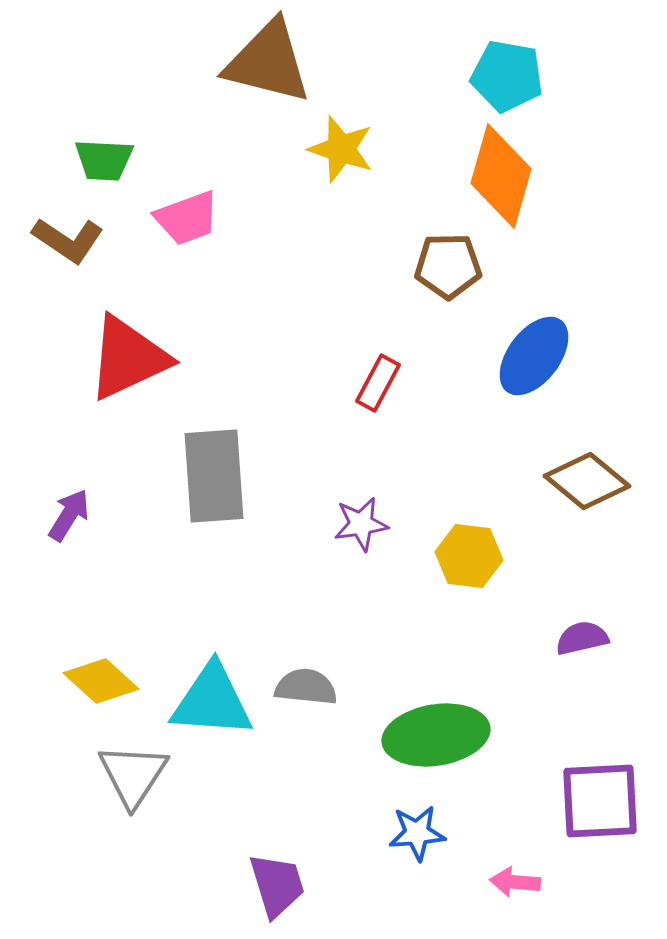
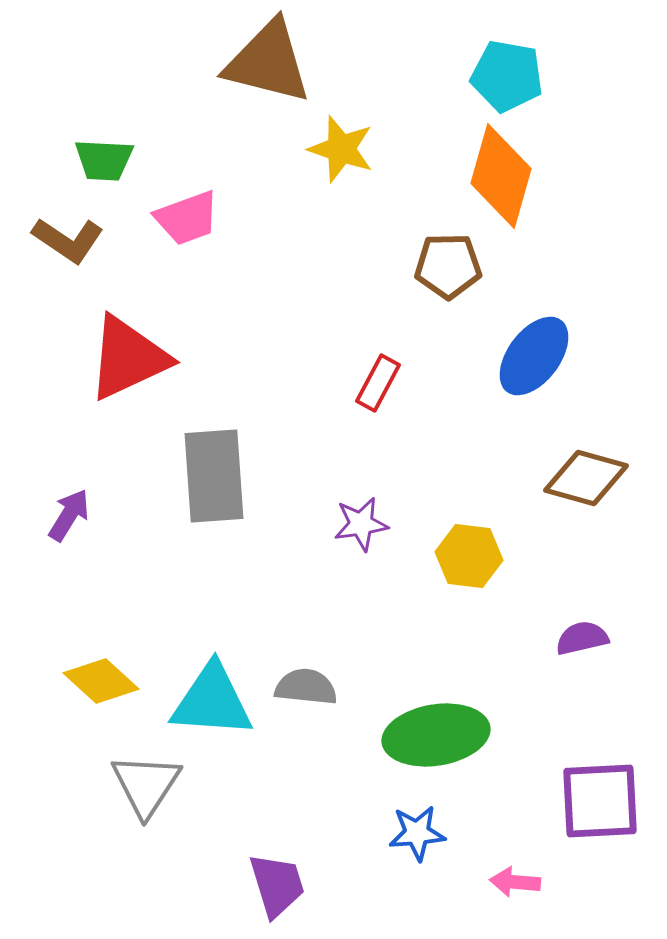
brown diamond: moved 1 px left, 3 px up; rotated 24 degrees counterclockwise
gray triangle: moved 13 px right, 10 px down
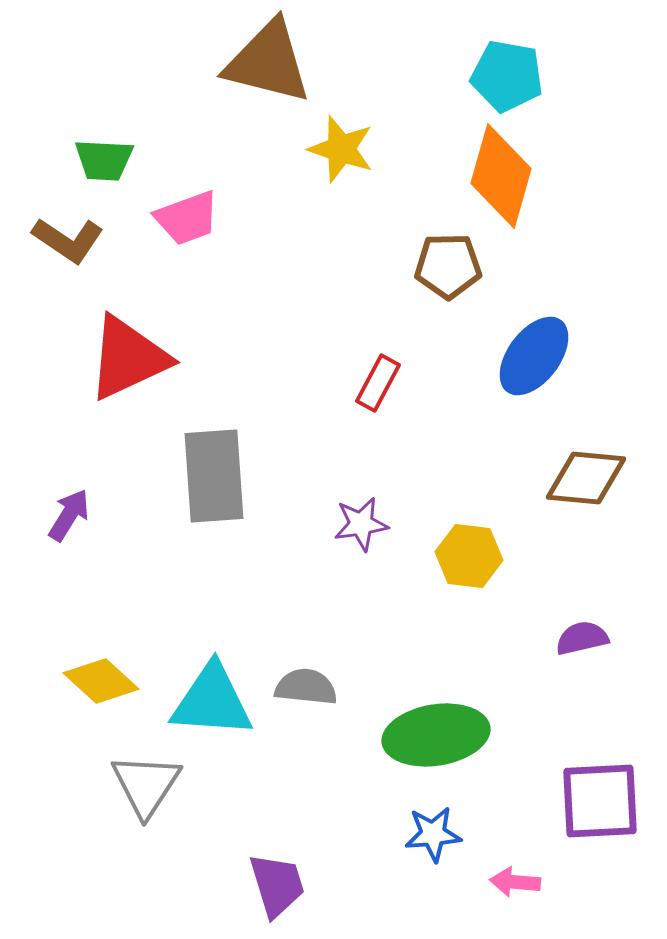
brown diamond: rotated 10 degrees counterclockwise
blue star: moved 16 px right, 1 px down
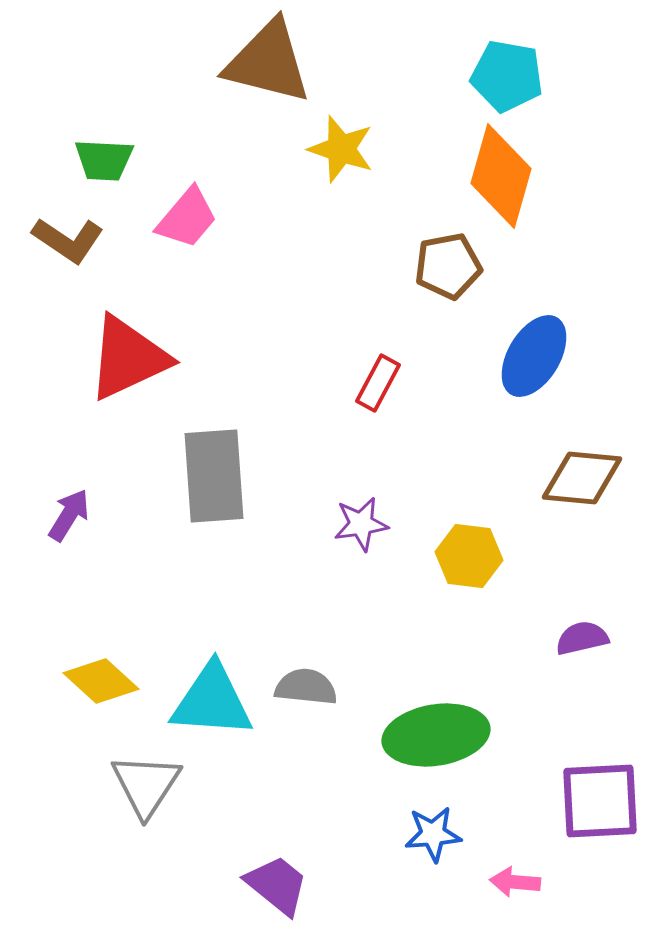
pink trapezoid: rotated 30 degrees counterclockwise
brown pentagon: rotated 10 degrees counterclockwise
blue ellipse: rotated 6 degrees counterclockwise
brown diamond: moved 4 px left
purple trapezoid: rotated 34 degrees counterclockwise
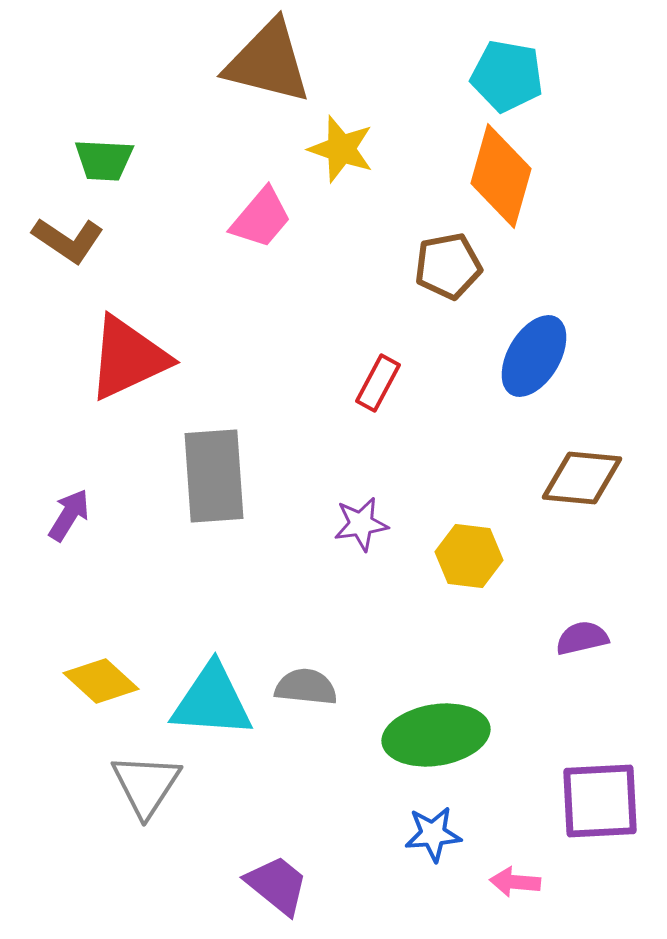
pink trapezoid: moved 74 px right
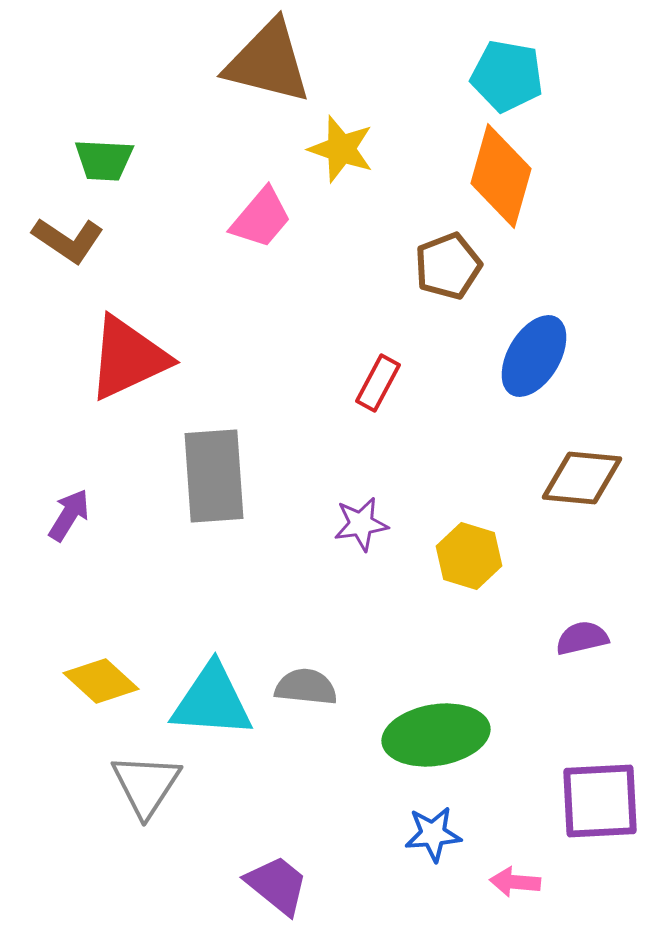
brown pentagon: rotated 10 degrees counterclockwise
yellow hexagon: rotated 10 degrees clockwise
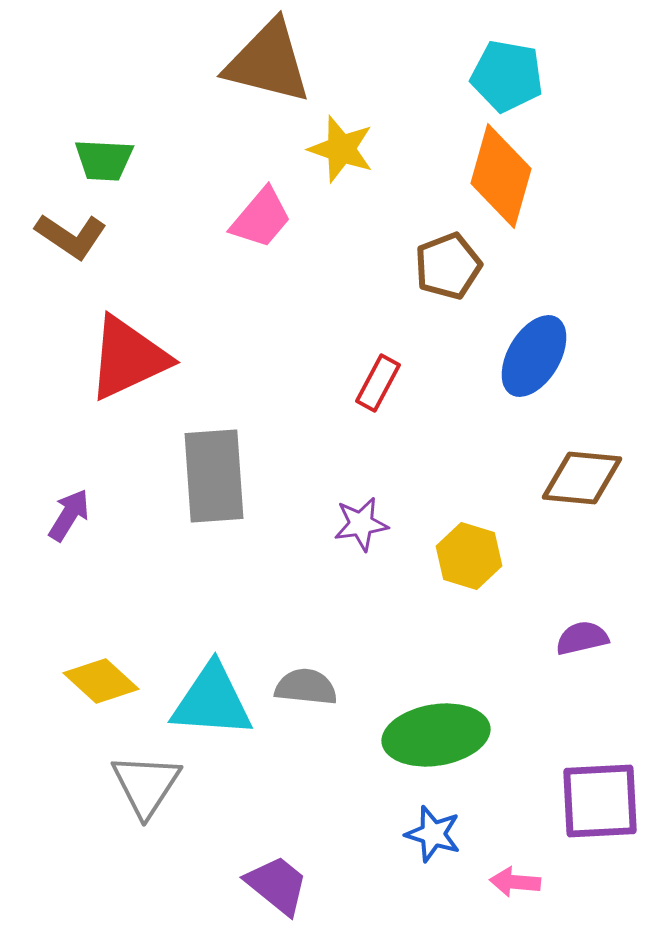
brown L-shape: moved 3 px right, 4 px up
blue star: rotated 22 degrees clockwise
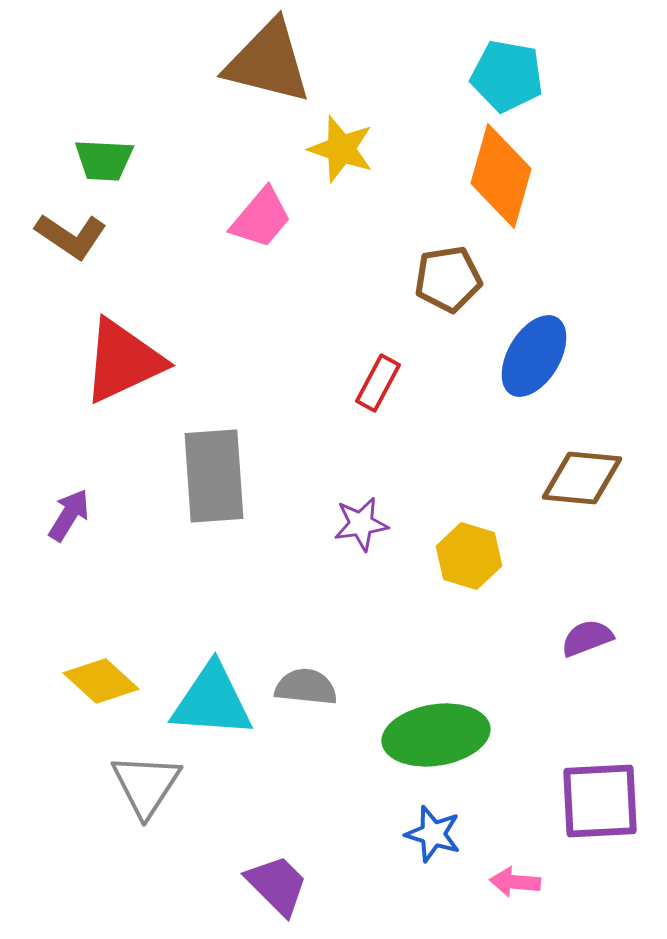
brown pentagon: moved 13 px down; rotated 12 degrees clockwise
red triangle: moved 5 px left, 3 px down
purple semicircle: moved 5 px right; rotated 8 degrees counterclockwise
purple trapezoid: rotated 6 degrees clockwise
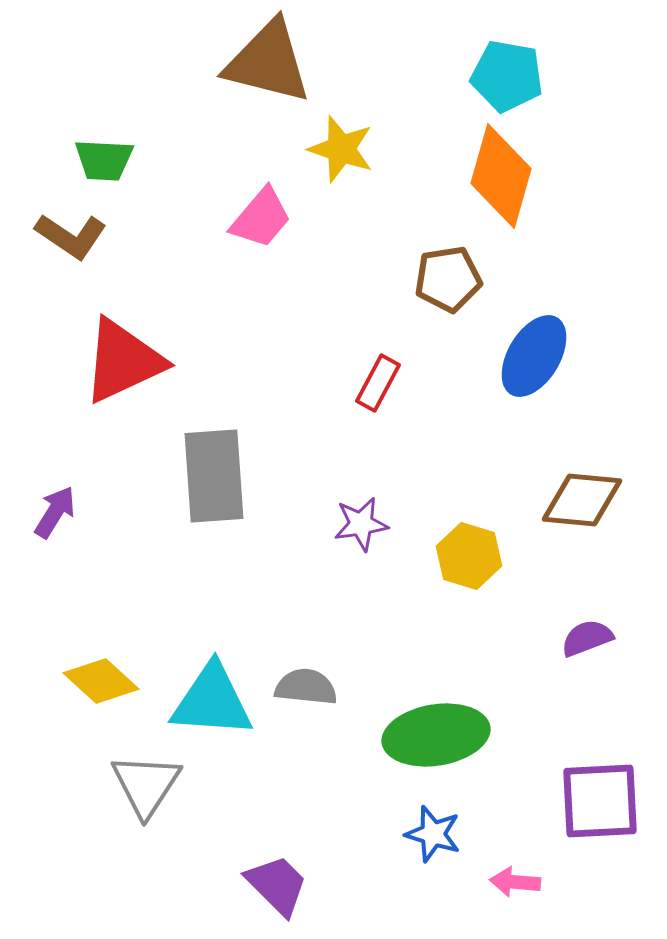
brown diamond: moved 22 px down
purple arrow: moved 14 px left, 3 px up
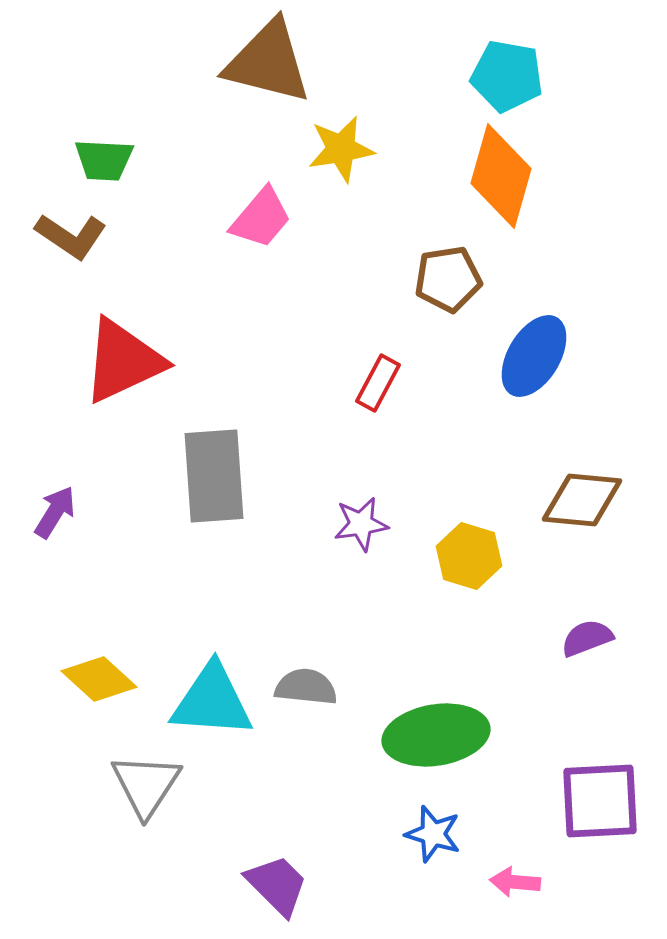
yellow star: rotated 28 degrees counterclockwise
yellow diamond: moved 2 px left, 2 px up
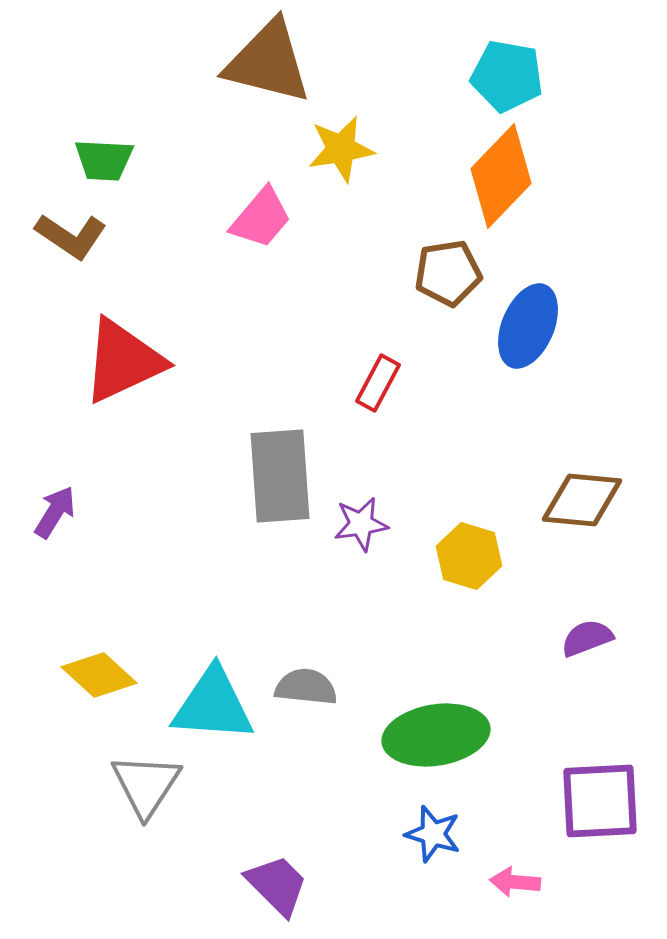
orange diamond: rotated 28 degrees clockwise
brown pentagon: moved 6 px up
blue ellipse: moved 6 px left, 30 px up; rotated 8 degrees counterclockwise
gray rectangle: moved 66 px right
yellow diamond: moved 4 px up
cyan triangle: moved 1 px right, 4 px down
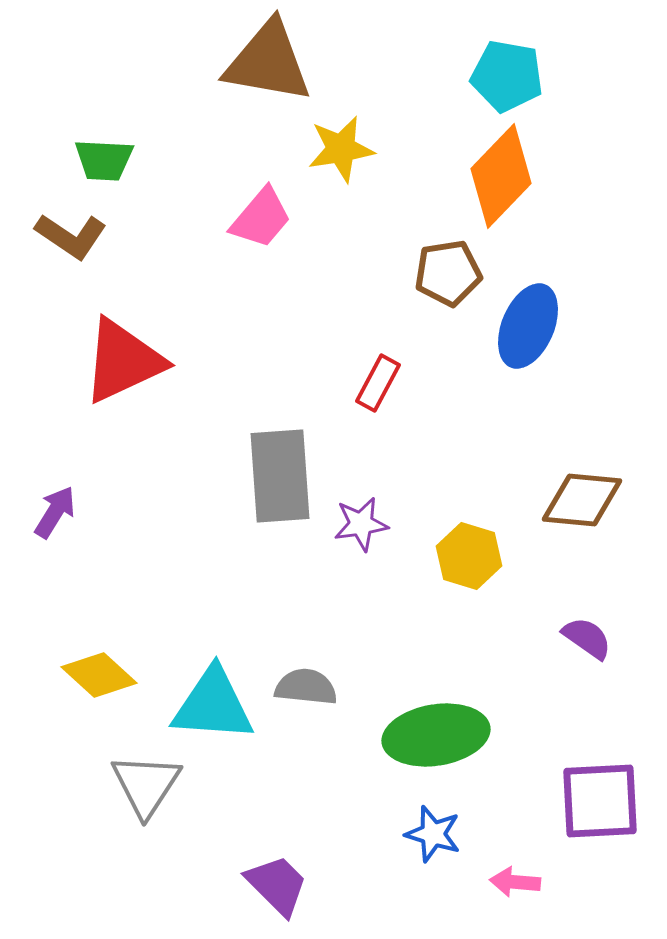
brown triangle: rotated 4 degrees counterclockwise
purple semicircle: rotated 56 degrees clockwise
